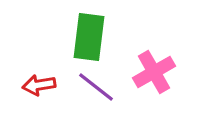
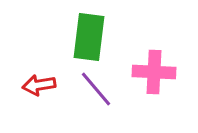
pink cross: rotated 33 degrees clockwise
purple line: moved 2 px down; rotated 12 degrees clockwise
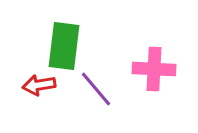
green rectangle: moved 25 px left, 9 px down
pink cross: moved 3 px up
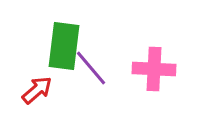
red arrow: moved 2 px left, 5 px down; rotated 148 degrees clockwise
purple line: moved 5 px left, 21 px up
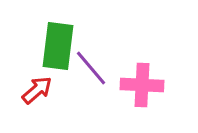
green rectangle: moved 6 px left
pink cross: moved 12 px left, 16 px down
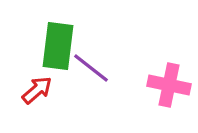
purple line: rotated 12 degrees counterclockwise
pink cross: moved 27 px right; rotated 9 degrees clockwise
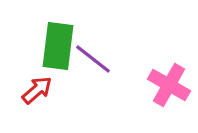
purple line: moved 2 px right, 9 px up
pink cross: rotated 18 degrees clockwise
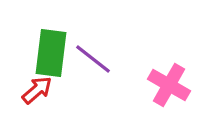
green rectangle: moved 7 px left, 7 px down
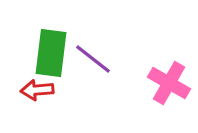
pink cross: moved 2 px up
red arrow: rotated 144 degrees counterclockwise
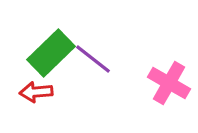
green rectangle: rotated 39 degrees clockwise
red arrow: moved 1 px left, 2 px down
